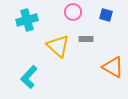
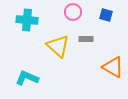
cyan cross: rotated 20 degrees clockwise
cyan L-shape: moved 2 px left, 1 px down; rotated 70 degrees clockwise
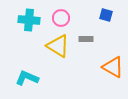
pink circle: moved 12 px left, 6 px down
cyan cross: moved 2 px right
yellow triangle: rotated 10 degrees counterclockwise
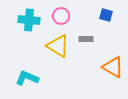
pink circle: moved 2 px up
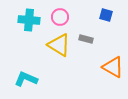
pink circle: moved 1 px left, 1 px down
gray rectangle: rotated 16 degrees clockwise
yellow triangle: moved 1 px right, 1 px up
cyan L-shape: moved 1 px left, 1 px down
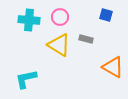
cyan L-shape: rotated 35 degrees counterclockwise
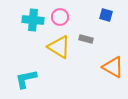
cyan cross: moved 4 px right
yellow triangle: moved 2 px down
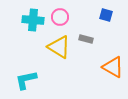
cyan L-shape: moved 1 px down
